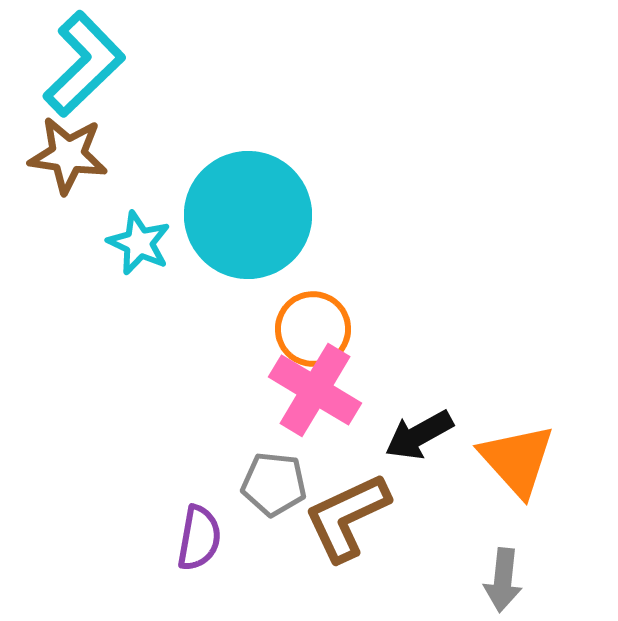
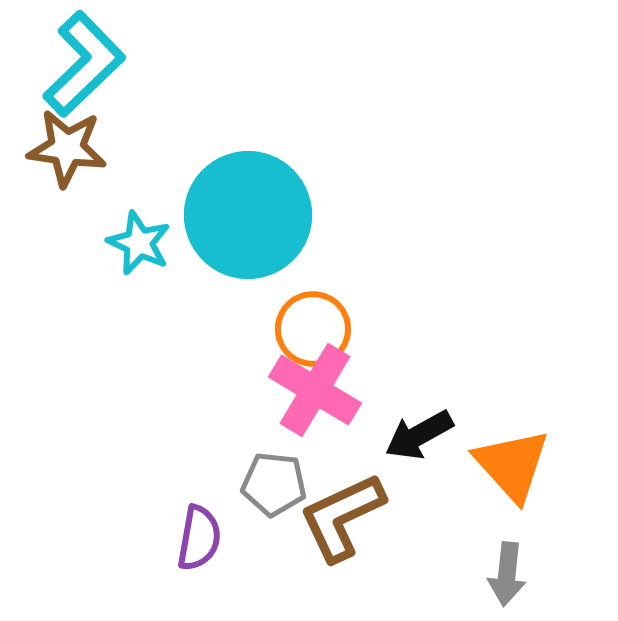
brown star: moved 1 px left, 7 px up
orange triangle: moved 5 px left, 5 px down
brown L-shape: moved 5 px left
gray arrow: moved 4 px right, 6 px up
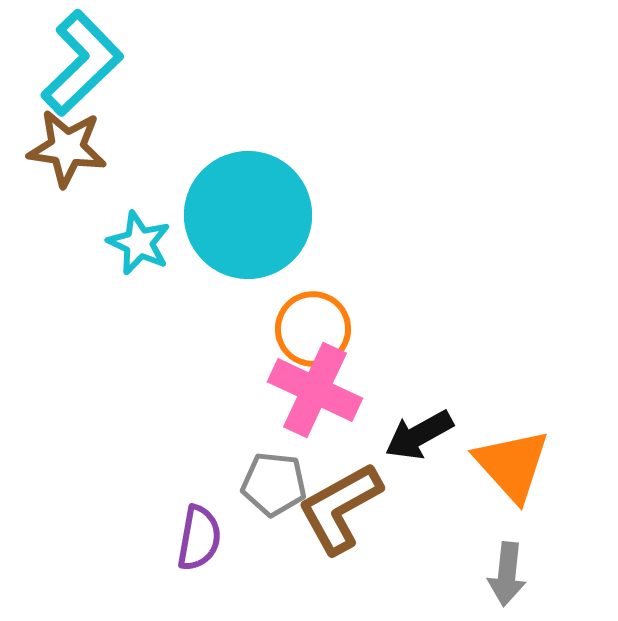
cyan L-shape: moved 2 px left, 1 px up
pink cross: rotated 6 degrees counterclockwise
brown L-shape: moved 2 px left, 9 px up; rotated 4 degrees counterclockwise
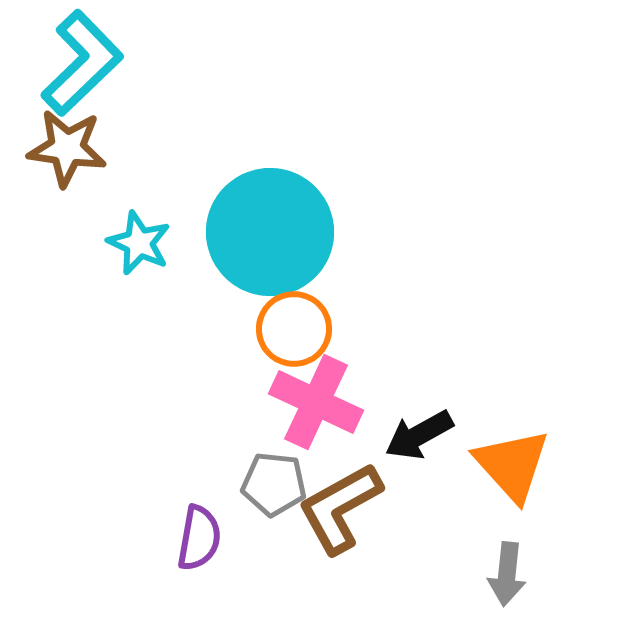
cyan circle: moved 22 px right, 17 px down
orange circle: moved 19 px left
pink cross: moved 1 px right, 12 px down
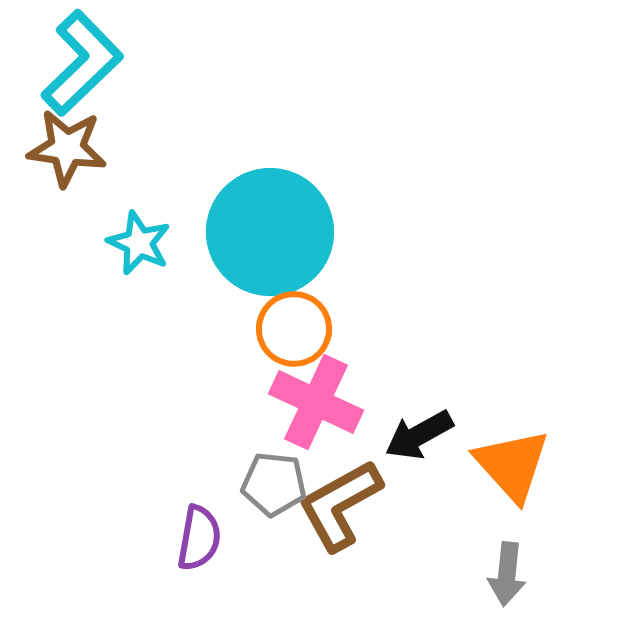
brown L-shape: moved 3 px up
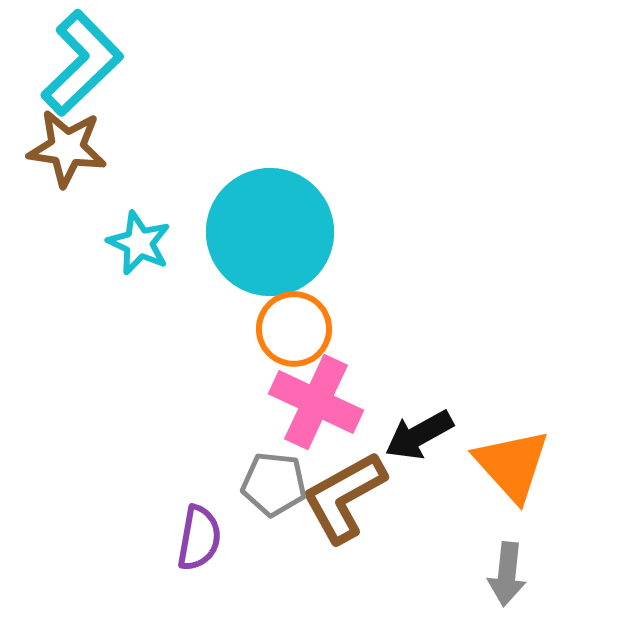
brown L-shape: moved 4 px right, 8 px up
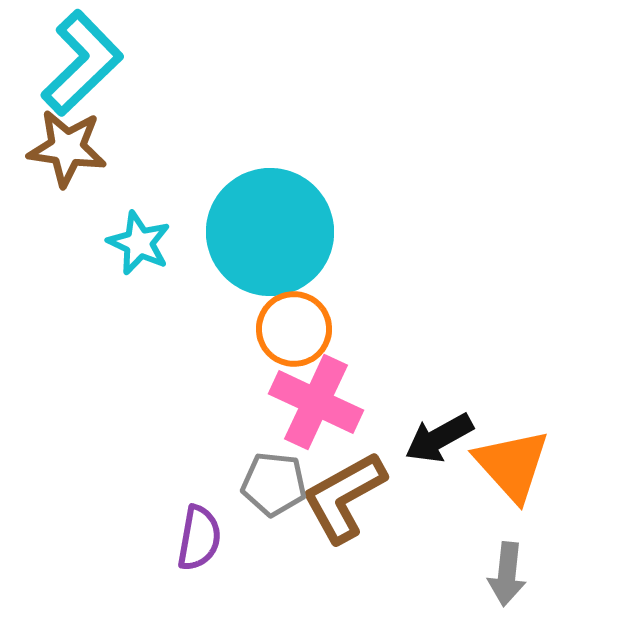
black arrow: moved 20 px right, 3 px down
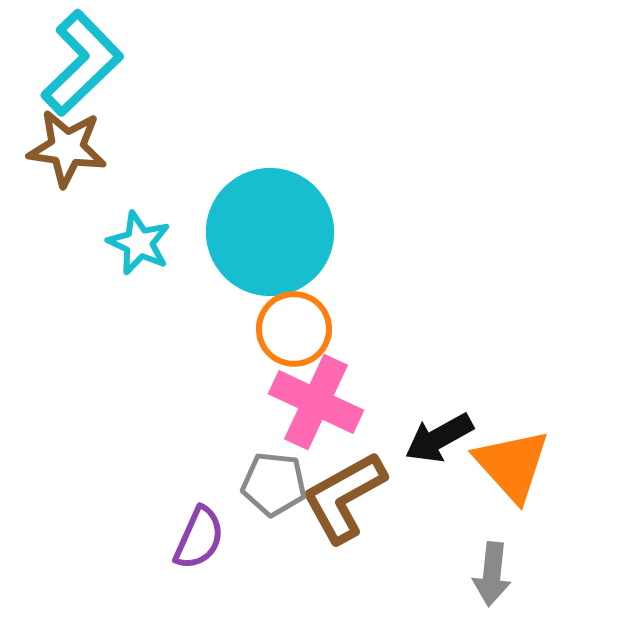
purple semicircle: rotated 14 degrees clockwise
gray arrow: moved 15 px left
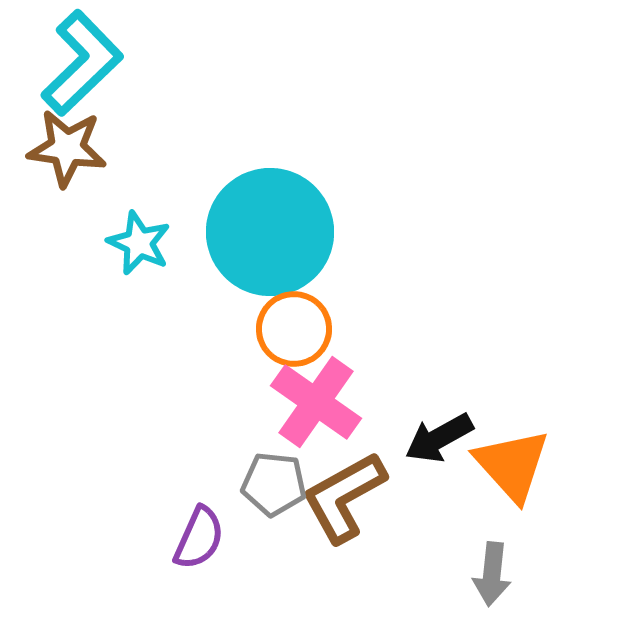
pink cross: rotated 10 degrees clockwise
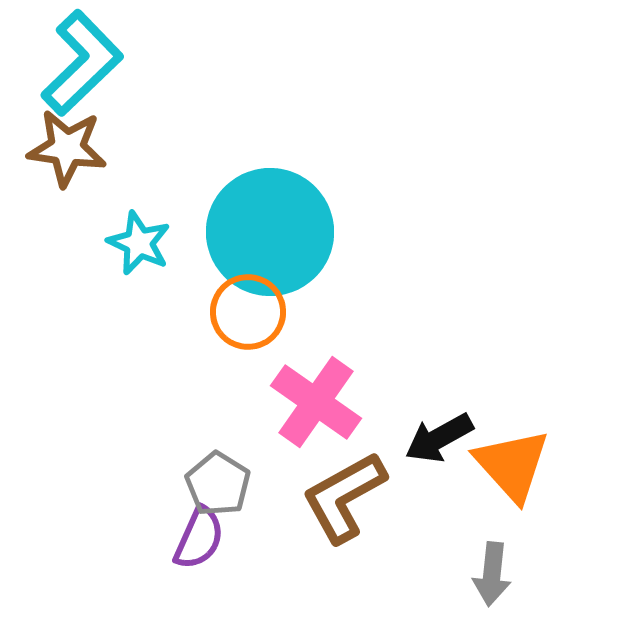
orange circle: moved 46 px left, 17 px up
gray pentagon: moved 56 px left; rotated 26 degrees clockwise
